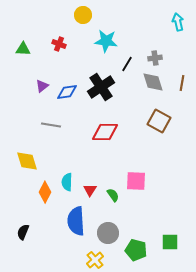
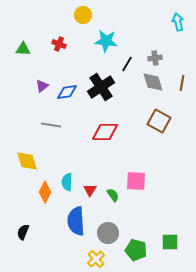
yellow cross: moved 1 px right, 1 px up
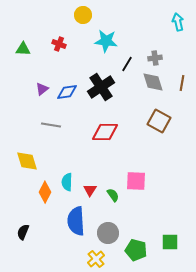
purple triangle: moved 3 px down
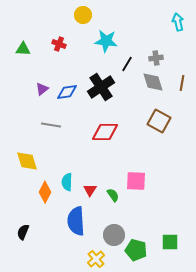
gray cross: moved 1 px right
gray circle: moved 6 px right, 2 px down
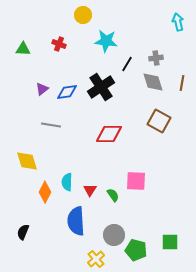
red diamond: moved 4 px right, 2 px down
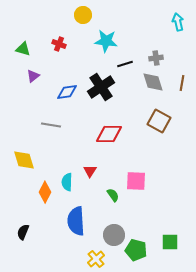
green triangle: rotated 14 degrees clockwise
black line: moved 2 px left; rotated 42 degrees clockwise
purple triangle: moved 9 px left, 13 px up
yellow diamond: moved 3 px left, 1 px up
red triangle: moved 19 px up
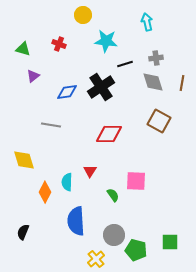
cyan arrow: moved 31 px left
